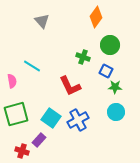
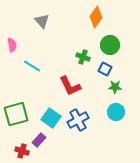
blue square: moved 1 px left, 2 px up
pink semicircle: moved 36 px up
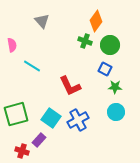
orange diamond: moved 4 px down
green cross: moved 2 px right, 16 px up
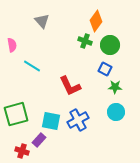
cyan square: moved 3 px down; rotated 24 degrees counterclockwise
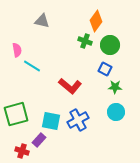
gray triangle: rotated 35 degrees counterclockwise
pink semicircle: moved 5 px right, 5 px down
red L-shape: rotated 25 degrees counterclockwise
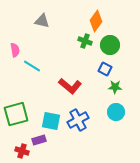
pink semicircle: moved 2 px left
purple rectangle: rotated 32 degrees clockwise
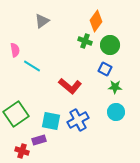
gray triangle: rotated 49 degrees counterclockwise
green square: rotated 20 degrees counterclockwise
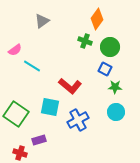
orange diamond: moved 1 px right, 2 px up
green circle: moved 2 px down
pink semicircle: rotated 64 degrees clockwise
green square: rotated 20 degrees counterclockwise
cyan square: moved 1 px left, 14 px up
red cross: moved 2 px left, 2 px down
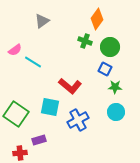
cyan line: moved 1 px right, 4 px up
red cross: rotated 24 degrees counterclockwise
